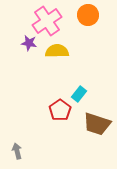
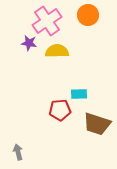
cyan rectangle: rotated 49 degrees clockwise
red pentagon: rotated 30 degrees clockwise
gray arrow: moved 1 px right, 1 px down
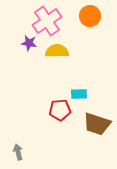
orange circle: moved 2 px right, 1 px down
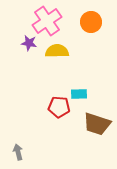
orange circle: moved 1 px right, 6 px down
red pentagon: moved 1 px left, 3 px up; rotated 10 degrees clockwise
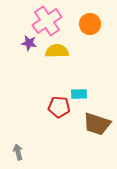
orange circle: moved 1 px left, 2 px down
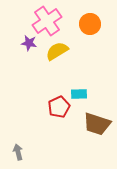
yellow semicircle: rotated 30 degrees counterclockwise
red pentagon: rotated 30 degrees counterclockwise
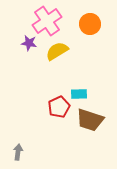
brown trapezoid: moved 7 px left, 4 px up
gray arrow: rotated 21 degrees clockwise
